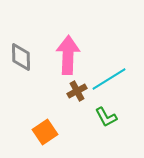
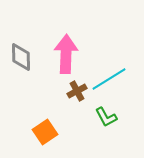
pink arrow: moved 2 px left, 1 px up
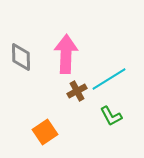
green L-shape: moved 5 px right, 1 px up
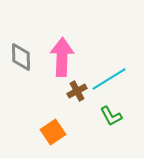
pink arrow: moved 4 px left, 3 px down
orange square: moved 8 px right
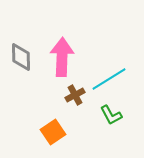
brown cross: moved 2 px left, 4 px down
green L-shape: moved 1 px up
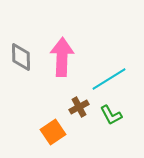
brown cross: moved 4 px right, 12 px down
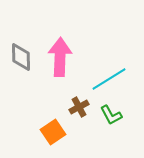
pink arrow: moved 2 px left
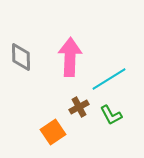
pink arrow: moved 10 px right
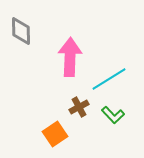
gray diamond: moved 26 px up
green L-shape: moved 2 px right; rotated 15 degrees counterclockwise
orange square: moved 2 px right, 2 px down
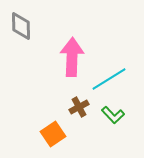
gray diamond: moved 5 px up
pink arrow: moved 2 px right
orange square: moved 2 px left
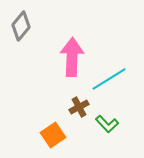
gray diamond: rotated 40 degrees clockwise
green L-shape: moved 6 px left, 9 px down
orange square: moved 1 px down
